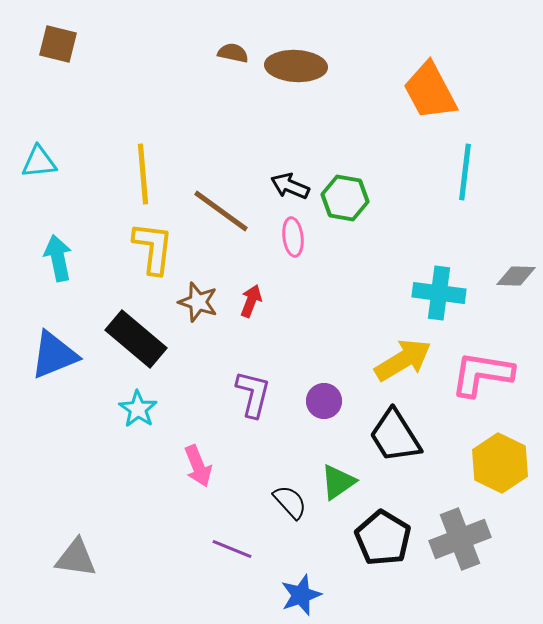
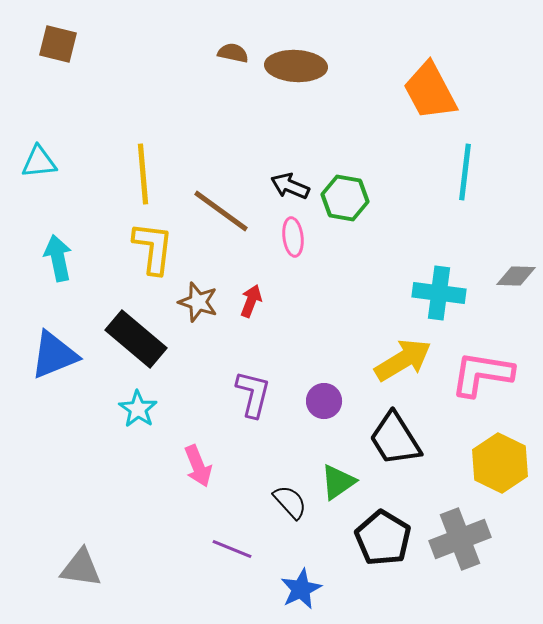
black trapezoid: moved 3 px down
gray triangle: moved 5 px right, 10 px down
blue star: moved 6 px up; rotated 6 degrees counterclockwise
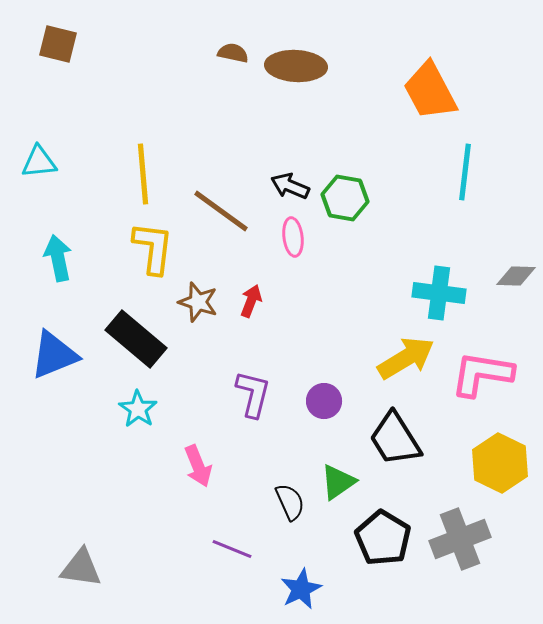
yellow arrow: moved 3 px right, 2 px up
black semicircle: rotated 18 degrees clockwise
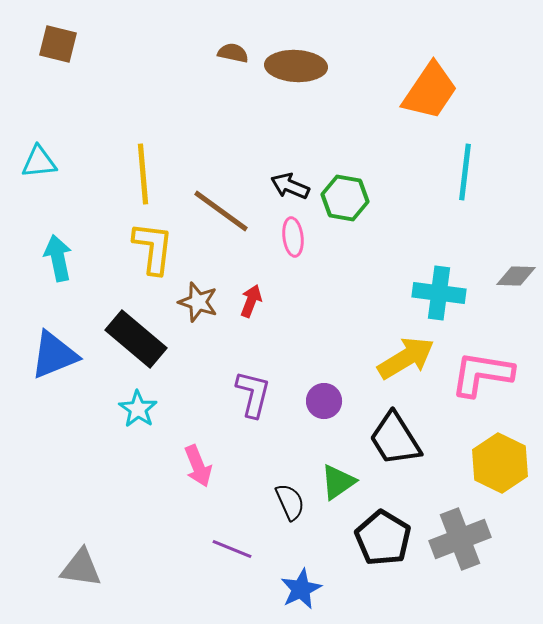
orange trapezoid: rotated 118 degrees counterclockwise
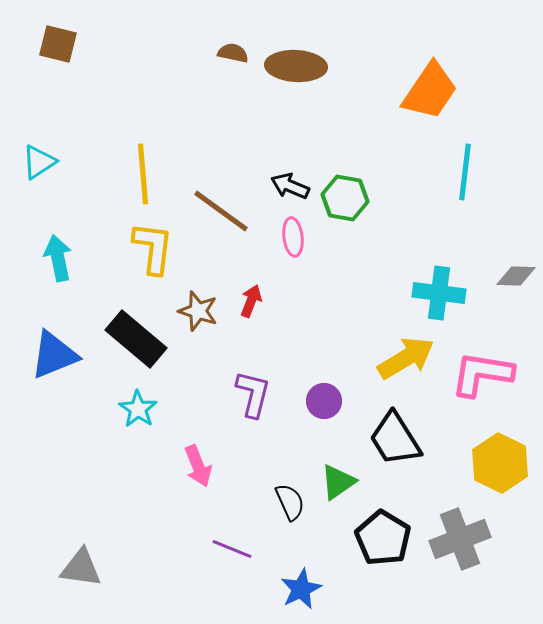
cyan triangle: rotated 27 degrees counterclockwise
brown star: moved 9 px down
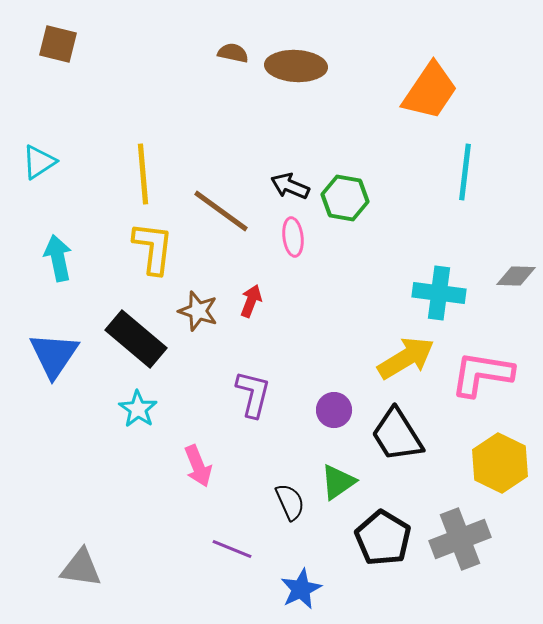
blue triangle: rotated 34 degrees counterclockwise
purple circle: moved 10 px right, 9 px down
black trapezoid: moved 2 px right, 4 px up
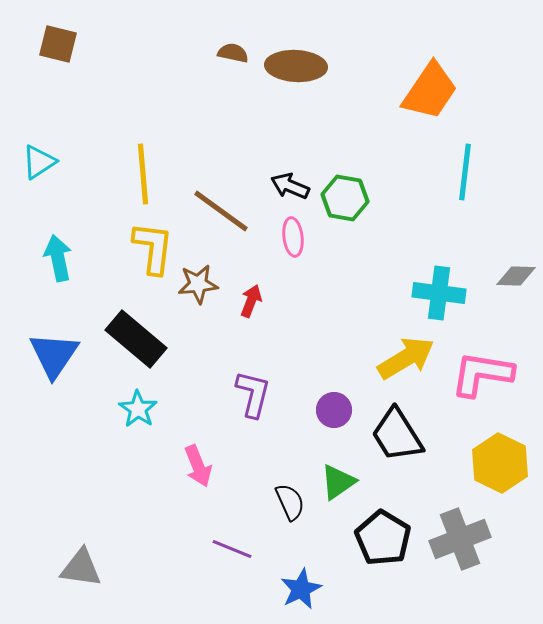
brown star: moved 27 px up; rotated 24 degrees counterclockwise
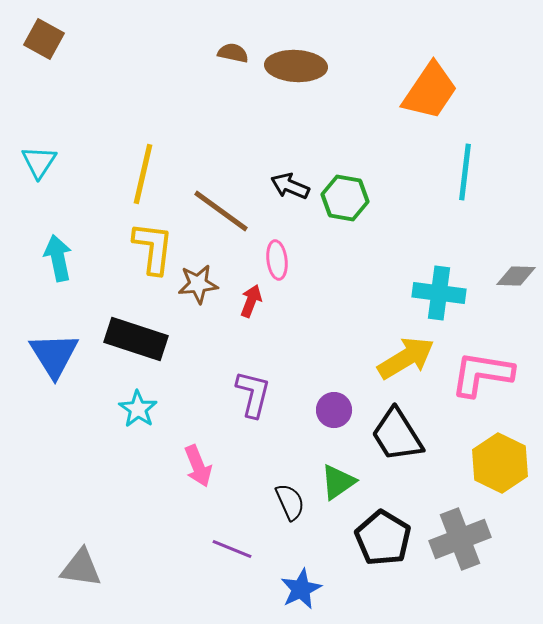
brown square: moved 14 px left, 5 px up; rotated 15 degrees clockwise
cyan triangle: rotated 24 degrees counterclockwise
yellow line: rotated 18 degrees clockwise
pink ellipse: moved 16 px left, 23 px down
black rectangle: rotated 22 degrees counterclockwise
blue triangle: rotated 6 degrees counterclockwise
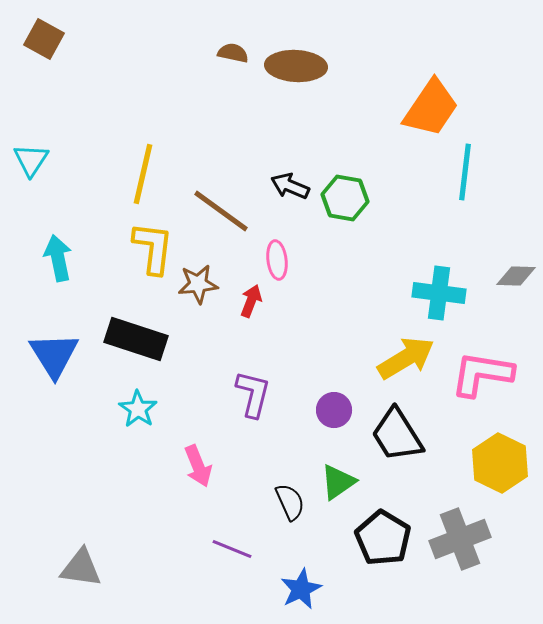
orange trapezoid: moved 1 px right, 17 px down
cyan triangle: moved 8 px left, 2 px up
